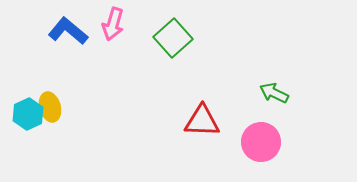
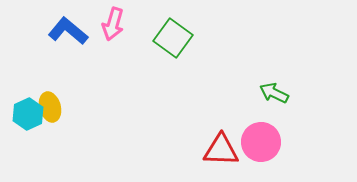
green square: rotated 12 degrees counterclockwise
red triangle: moved 19 px right, 29 px down
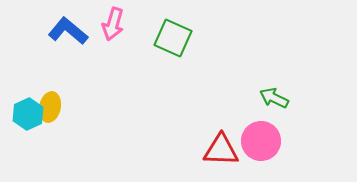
green square: rotated 12 degrees counterclockwise
green arrow: moved 5 px down
yellow ellipse: rotated 28 degrees clockwise
pink circle: moved 1 px up
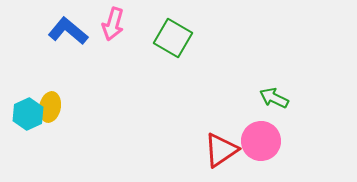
green square: rotated 6 degrees clockwise
red triangle: rotated 36 degrees counterclockwise
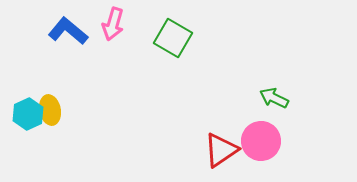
yellow ellipse: moved 3 px down; rotated 24 degrees counterclockwise
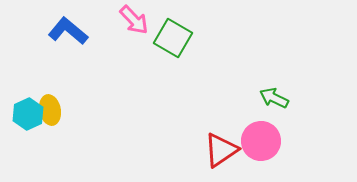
pink arrow: moved 21 px right, 4 px up; rotated 60 degrees counterclockwise
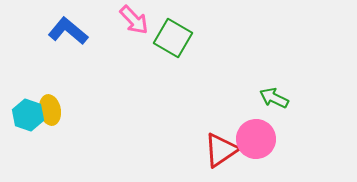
cyan hexagon: moved 1 px down; rotated 16 degrees counterclockwise
pink circle: moved 5 px left, 2 px up
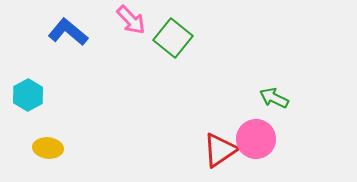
pink arrow: moved 3 px left
blue L-shape: moved 1 px down
green square: rotated 9 degrees clockwise
yellow ellipse: moved 2 px left, 38 px down; rotated 72 degrees counterclockwise
cyan hexagon: moved 20 px up; rotated 12 degrees clockwise
red triangle: moved 1 px left
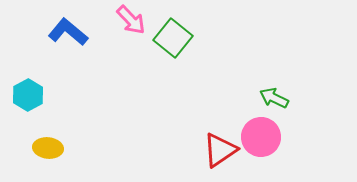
pink circle: moved 5 px right, 2 px up
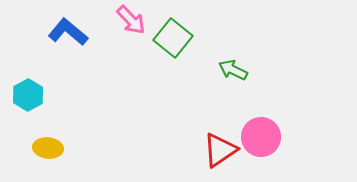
green arrow: moved 41 px left, 28 px up
